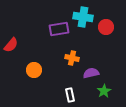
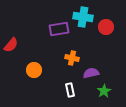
white rectangle: moved 5 px up
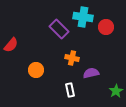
purple rectangle: rotated 54 degrees clockwise
orange circle: moved 2 px right
green star: moved 12 px right
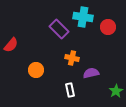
red circle: moved 2 px right
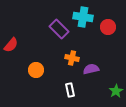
purple semicircle: moved 4 px up
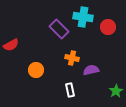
red semicircle: rotated 21 degrees clockwise
purple semicircle: moved 1 px down
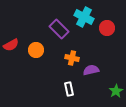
cyan cross: moved 1 px right; rotated 18 degrees clockwise
red circle: moved 1 px left, 1 px down
orange circle: moved 20 px up
white rectangle: moved 1 px left, 1 px up
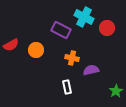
purple rectangle: moved 2 px right, 1 px down; rotated 18 degrees counterclockwise
white rectangle: moved 2 px left, 2 px up
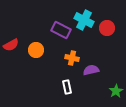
cyan cross: moved 3 px down
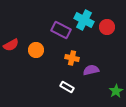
red circle: moved 1 px up
white rectangle: rotated 48 degrees counterclockwise
